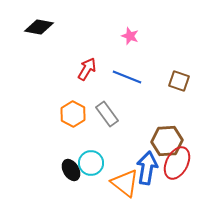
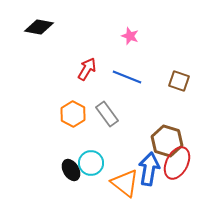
brown hexagon: rotated 20 degrees clockwise
blue arrow: moved 2 px right, 1 px down
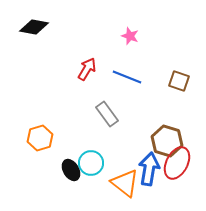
black diamond: moved 5 px left
orange hexagon: moved 33 px left, 24 px down; rotated 15 degrees clockwise
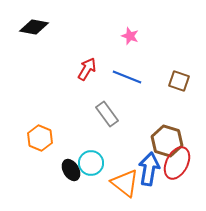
orange hexagon: rotated 20 degrees counterclockwise
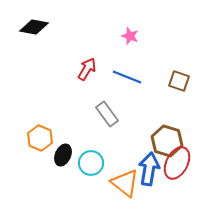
black ellipse: moved 8 px left, 15 px up; rotated 55 degrees clockwise
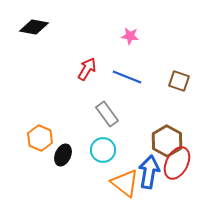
pink star: rotated 12 degrees counterclockwise
brown hexagon: rotated 12 degrees clockwise
cyan circle: moved 12 px right, 13 px up
blue arrow: moved 3 px down
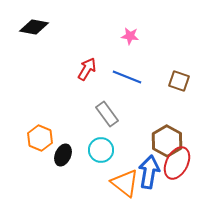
cyan circle: moved 2 px left
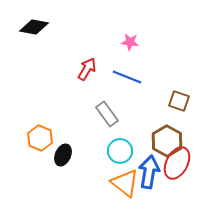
pink star: moved 6 px down
brown square: moved 20 px down
cyan circle: moved 19 px right, 1 px down
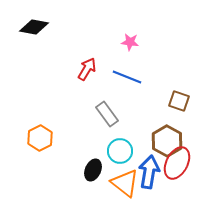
orange hexagon: rotated 10 degrees clockwise
black ellipse: moved 30 px right, 15 px down
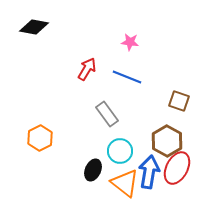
red ellipse: moved 5 px down
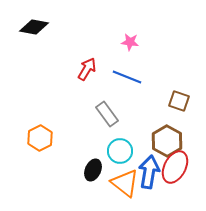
red ellipse: moved 2 px left, 1 px up
